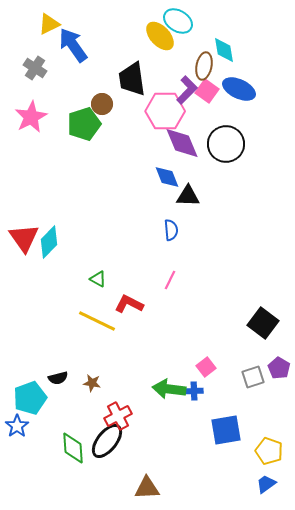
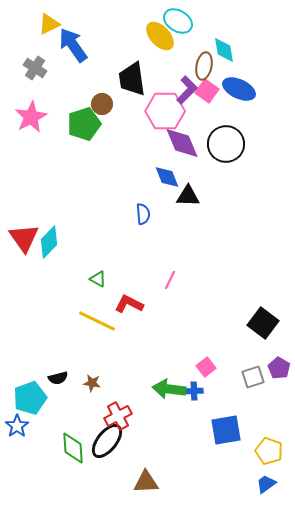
blue semicircle at (171, 230): moved 28 px left, 16 px up
brown triangle at (147, 488): moved 1 px left, 6 px up
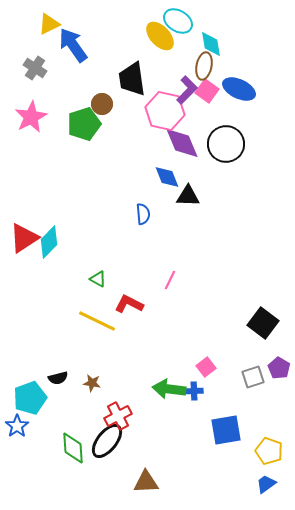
cyan diamond at (224, 50): moved 13 px left, 6 px up
pink hexagon at (165, 111): rotated 12 degrees clockwise
red triangle at (24, 238): rotated 32 degrees clockwise
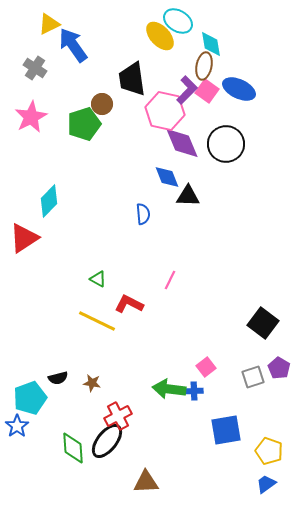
cyan diamond at (49, 242): moved 41 px up
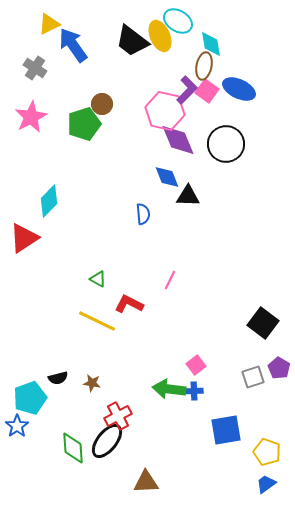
yellow ellipse at (160, 36): rotated 20 degrees clockwise
black trapezoid at (132, 79): moved 38 px up; rotated 45 degrees counterclockwise
purple diamond at (182, 143): moved 4 px left, 3 px up
pink square at (206, 367): moved 10 px left, 2 px up
yellow pentagon at (269, 451): moved 2 px left, 1 px down
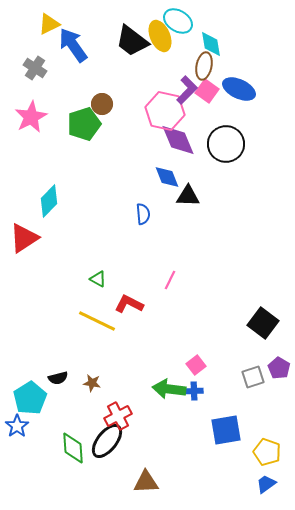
cyan pentagon at (30, 398): rotated 12 degrees counterclockwise
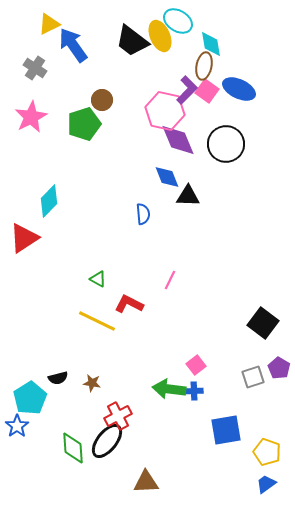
brown circle at (102, 104): moved 4 px up
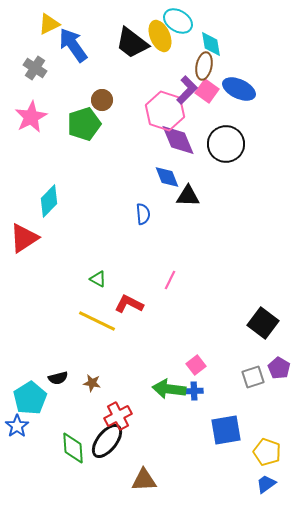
black trapezoid at (132, 41): moved 2 px down
pink hexagon at (165, 111): rotated 6 degrees clockwise
brown triangle at (146, 482): moved 2 px left, 2 px up
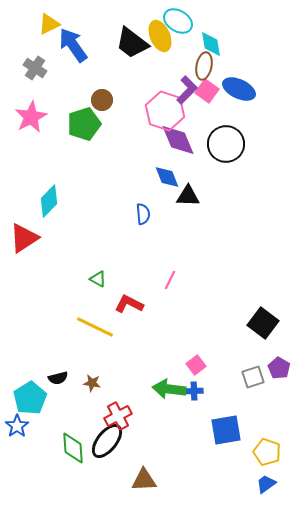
yellow line at (97, 321): moved 2 px left, 6 px down
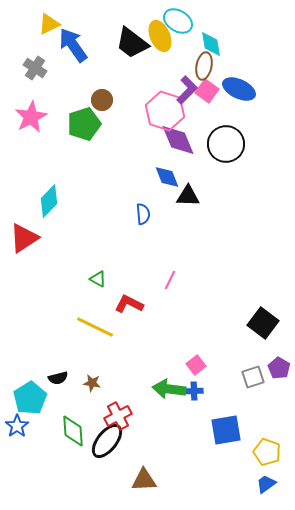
green diamond at (73, 448): moved 17 px up
